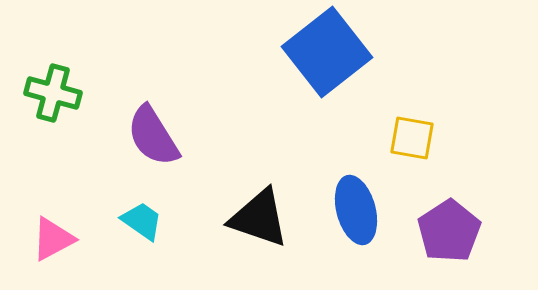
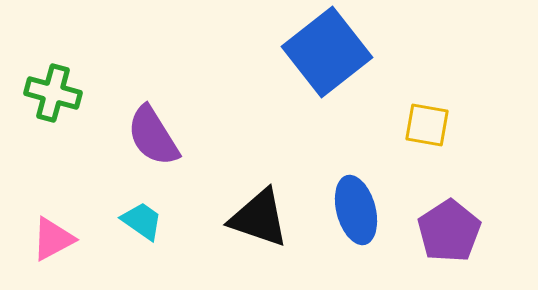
yellow square: moved 15 px right, 13 px up
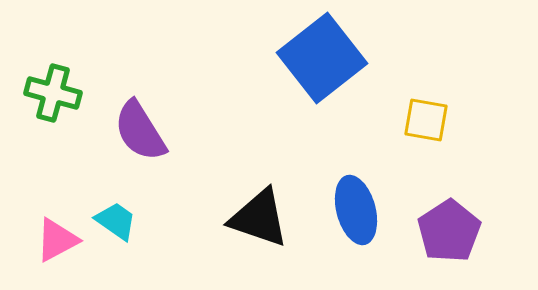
blue square: moved 5 px left, 6 px down
yellow square: moved 1 px left, 5 px up
purple semicircle: moved 13 px left, 5 px up
cyan trapezoid: moved 26 px left
pink triangle: moved 4 px right, 1 px down
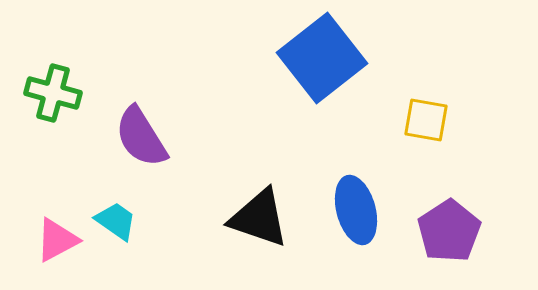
purple semicircle: moved 1 px right, 6 px down
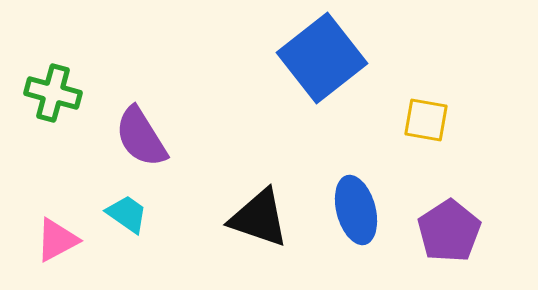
cyan trapezoid: moved 11 px right, 7 px up
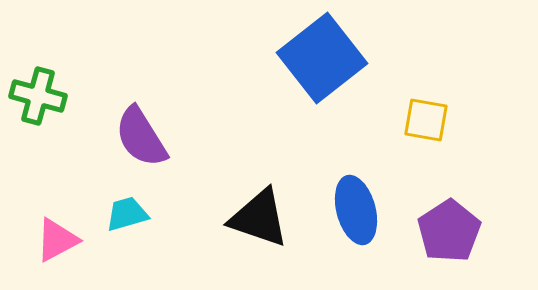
green cross: moved 15 px left, 3 px down
cyan trapezoid: rotated 51 degrees counterclockwise
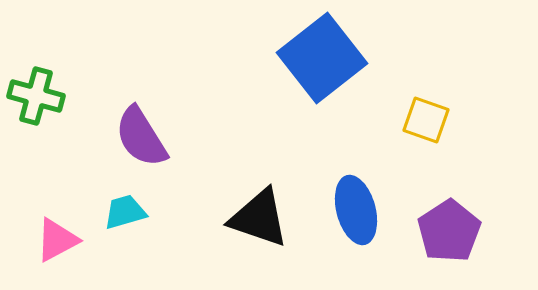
green cross: moved 2 px left
yellow square: rotated 9 degrees clockwise
cyan trapezoid: moved 2 px left, 2 px up
